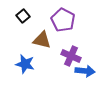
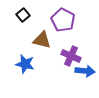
black square: moved 1 px up
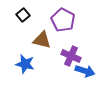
blue arrow: rotated 12 degrees clockwise
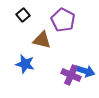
purple cross: moved 19 px down
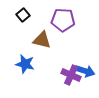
purple pentagon: rotated 25 degrees counterclockwise
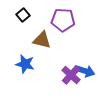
purple cross: rotated 18 degrees clockwise
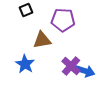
black square: moved 3 px right, 5 px up; rotated 16 degrees clockwise
brown triangle: rotated 24 degrees counterclockwise
blue star: rotated 18 degrees clockwise
purple cross: moved 9 px up
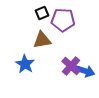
black square: moved 16 px right, 3 px down
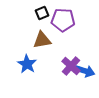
blue star: moved 2 px right
